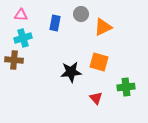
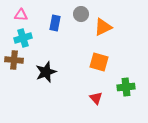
black star: moved 25 px left; rotated 15 degrees counterclockwise
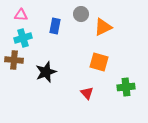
blue rectangle: moved 3 px down
red triangle: moved 9 px left, 5 px up
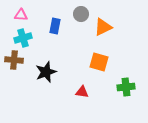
red triangle: moved 5 px left, 1 px up; rotated 40 degrees counterclockwise
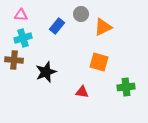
blue rectangle: moved 2 px right; rotated 28 degrees clockwise
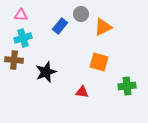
blue rectangle: moved 3 px right
green cross: moved 1 px right, 1 px up
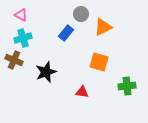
pink triangle: rotated 24 degrees clockwise
blue rectangle: moved 6 px right, 7 px down
brown cross: rotated 18 degrees clockwise
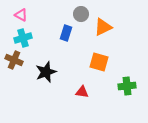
blue rectangle: rotated 21 degrees counterclockwise
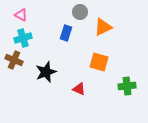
gray circle: moved 1 px left, 2 px up
red triangle: moved 3 px left, 3 px up; rotated 16 degrees clockwise
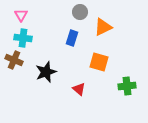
pink triangle: rotated 32 degrees clockwise
blue rectangle: moved 6 px right, 5 px down
cyan cross: rotated 24 degrees clockwise
red triangle: rotated 16 degrees clockwise
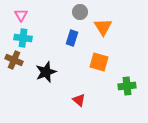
orange triangle: rotated 36 degrees counterclockwise
red triangle: moved 11 px down
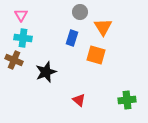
orange square: moved 3 px left, 7 px up
green cross: moved 14 px down
